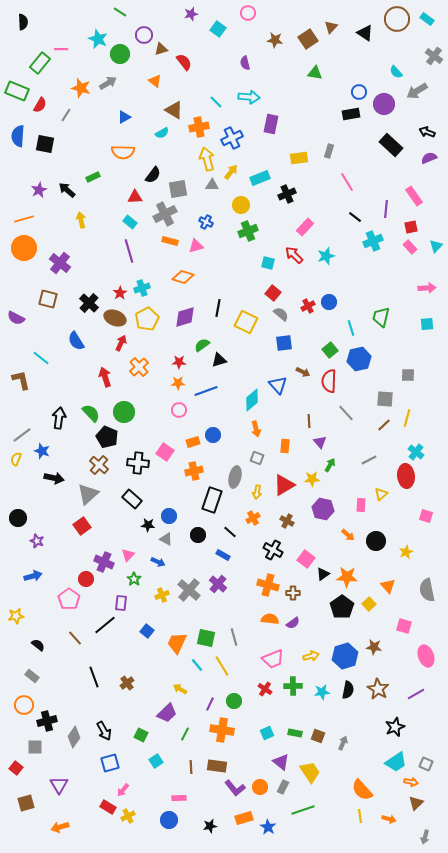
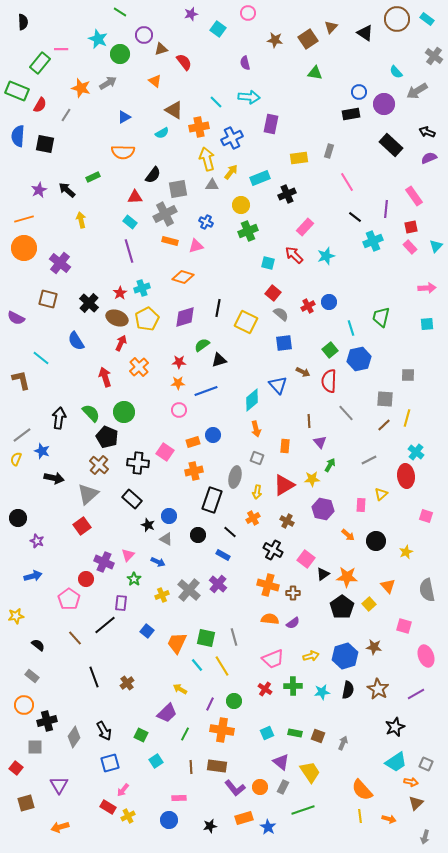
brown ellipse at (115, 318): moved 2 px right
black star at (148, 525): rotated 16 degrees clockwise
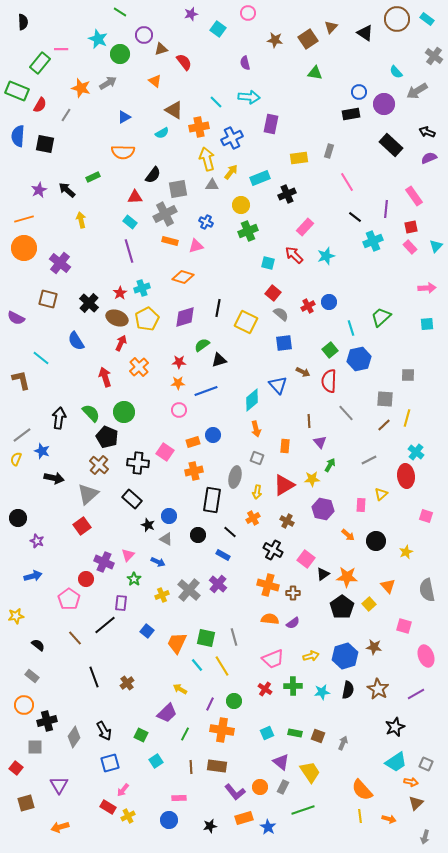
green trapezoid at (381, 317): rotated 35 degrees clockwise
black rectangle at (212, 500): rotated 10 degrees counterclockwise
purple L-shape at (235, 788): moved 4 px down
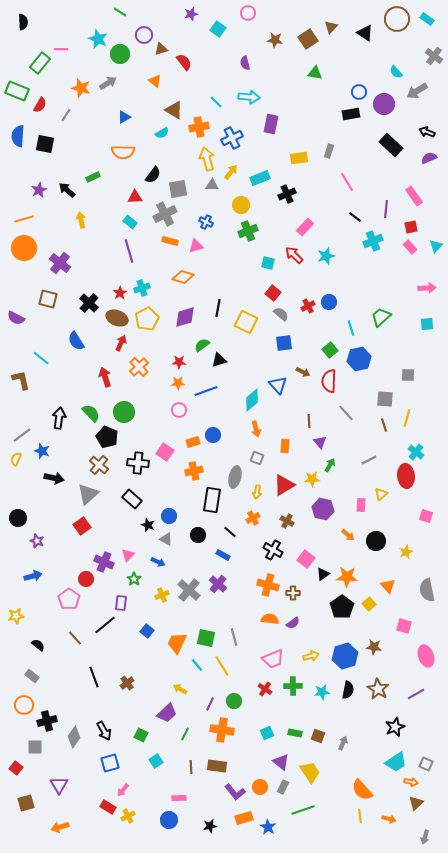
brown line at (384, 425): rotated 64 degrees counterclockwise
